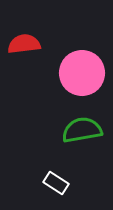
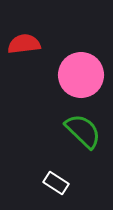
pink circle: moved 1 px left, 2 px down
green semicircle: moved 1 px right, 1 px down; rotated 54 degrees clockwise
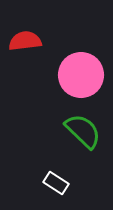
red semicircle: moved 1 px right, 3 px up
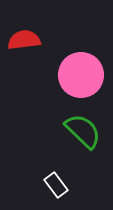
red semicircle: moved 1 px left, 1 px up
white rectangle: moved 2 px down; rotated 20 degrees clockwise
